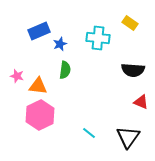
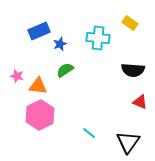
green semicircle: rotated 132 degrees counterclockwise
red triangle: moved 1 px left
black triangle: moved 5 px down
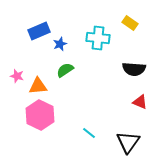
black semicircle: moved 1 px right, 1 px up
orange triangle: rotated 12 degrees counterclockwise
pink hexagon: rotated 8 degrees counterclockwise
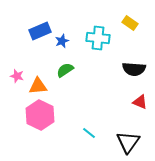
blue rectangle: moved 1 px right
blue star: moved 2 px right, 3 px up
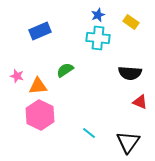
yellow rectangle: moved 1 px right, 1 px up
blue star: moved 36 px right, 26 px up
black semicircle: moved 4 px left, 4 px down
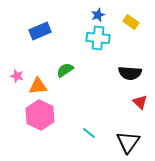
red triangle: rotated 21 degrees clockwise
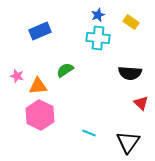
red triangle: moved 1 px right, 1 px down
cyan line: rotated 16 degrees counterclockwise
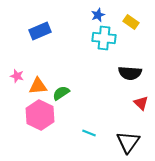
cyan cross: moved 6 px right
green semicircle: moved 4 px left, 23 px down
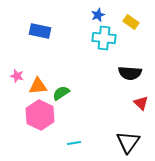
blue rectangle: rotated 35 degrees clockwise
cyan line: moved 15 px left, 10 px down; rotated 32 degrees counterclockwise
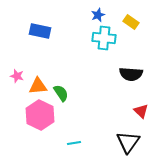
black semicircle: moved 1 px right, 1 px down
green semicircle: rotated 90 degrees clockwise
red triangle: moved 8 px down
